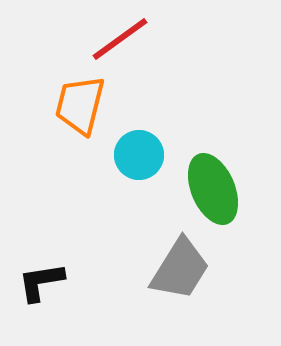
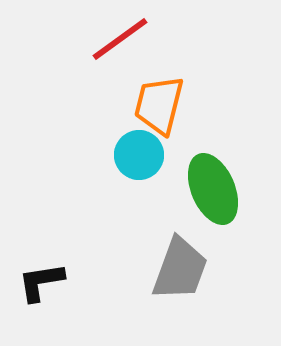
orange trapezoid: moved 79 px right
gray trapezoid: rotated 12 degrees counterclockwise
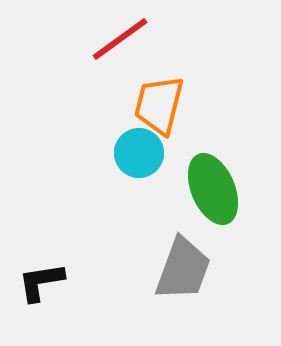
cyan circle: moved 2 px up
gray trapezoid: moved 3 px right
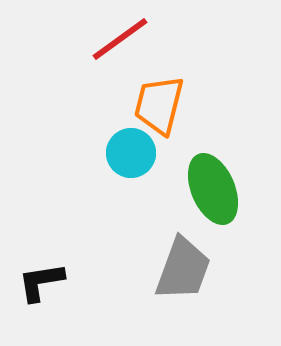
cyan circle: moved 8 px left
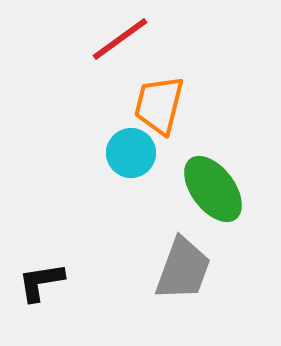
green ellipse: rotated 14 degrees counterclockwise
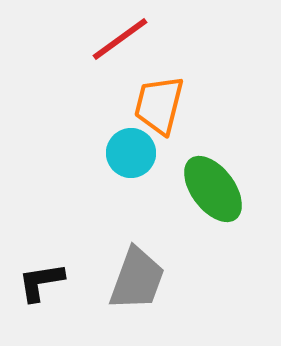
gray trapezoid: moved 46 px left, 10 px down
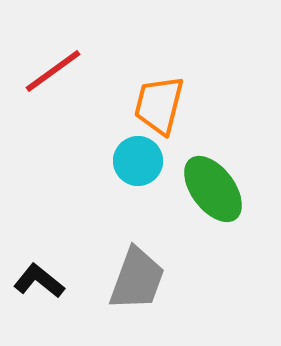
red line: moved 67 px left, 32 px down
cyan circle: moved 7 px right, 8 px down
black L-shape: moved 2 px left, 1 px up; rotated 48 degrees clockwise
